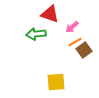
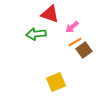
yellow square: rotated 18 degrees counterclockwise
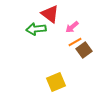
red triangle: rotated 18 degrees clockwise
green arrow: moved 5 px up
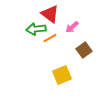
orange line: moved 25 px left, 4 px up
yellow square: moved 6 px right, 7 px up
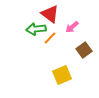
orange line: rotated 16 degrees counterclockwise
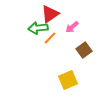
red triangle: rotated 48 degrees clockwise
green arrow: moved 2 px right, 1 px up
yellow square: moved 6 px right, 5 px down
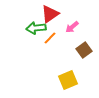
green arrow: moved 2 px left
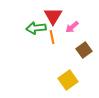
red triangle: moved 3 px right, 2 px down; rotated 24 degrees counterclockwise
orange line: moved 2 px right, 1 px up; rotated 56 degrees counterclockwise
yellow square: rotated 12 degrees counterclockwise
